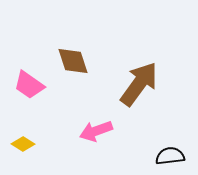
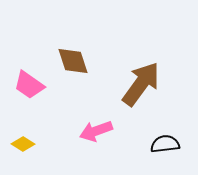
brown arrow: moved 2 px right
black semicircle: moved 5 px left, 12 px up
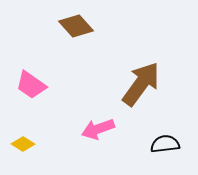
brown diamond: moved 3 px right, 35 px up; rotated 24 degrees counterclockwise
pink trapezoid: moved 2 px right
pink arrow: moved 2 px right, 2 px up
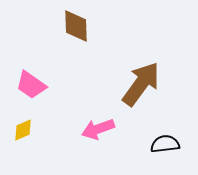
brown diamond: rotated 40 degrees clockwise
yellow diamond: moved 14 px up; rotated 55 degrees counterclockwise
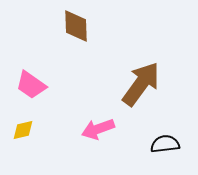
yellow diamond: rotated 10 degrees clockwise
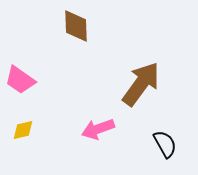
pink trapezoid: moved 11 px left, 5 px up
black semicircle: rotated 68 degrees clockwise
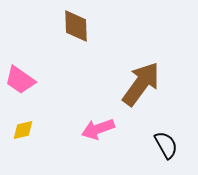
black semicircle: moved 1 px right, 1 px down
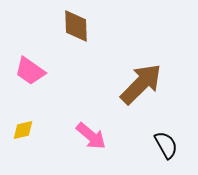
pink trapezoid: moved 10 px right, 9 px up
brown arrow: rotated 9 degrees clockwise
pink arrow: moved 7 px left, 7 px down; rotated 120 degrees counterclockwise
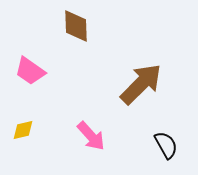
pink arrow: rotated 8 degrees clockwise
